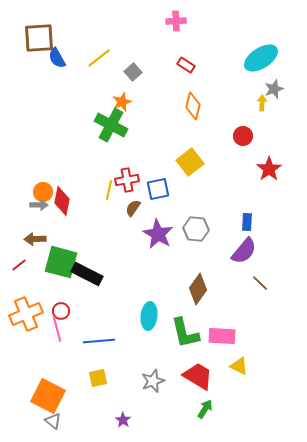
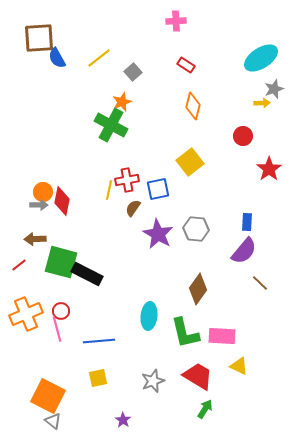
yellow arrow at (262, 103): rotated 84 degrees clockwise
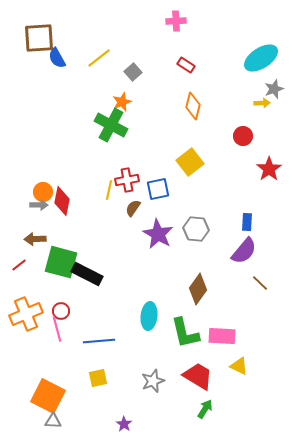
purple star at (123, 420): moved 1 px right, 4 px down
gray triangle at (53, 421): rotated 36 degrees counterclockwise
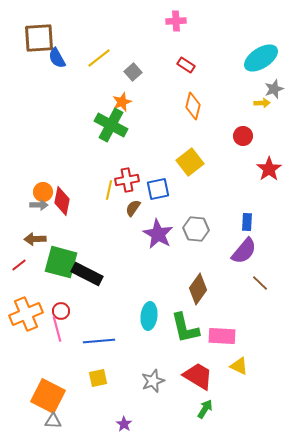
green L-shape at (185, 333): moved 5 px up
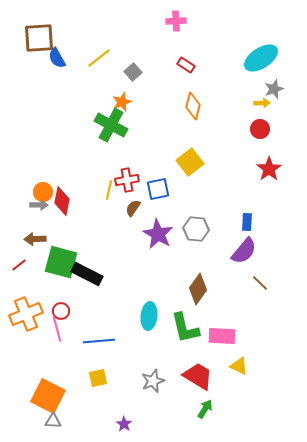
red circle at (243, 136): moved 17 px right, 7 px up
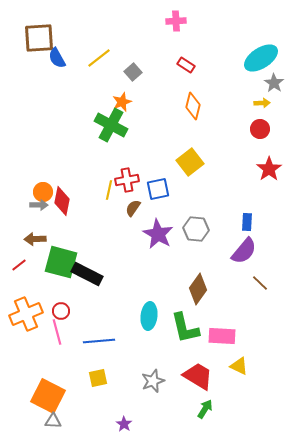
gray star at (274, 89): moved 6 px up; rotated 18 degrees counterclockwise
pink line at (57, 329): moved 3 px down
